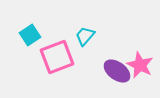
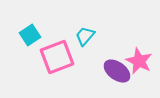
pink star: moved 1 px left, 4 px up
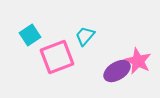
pink star: moved 1 px left
purple ellipse: rotated 68 degrees counterclockwise
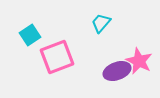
cyan trapezoid: moved 16 px right, 13 px up
pink star: moved 1 px right
purple ellipse: rotated 12 degrees clockwise
